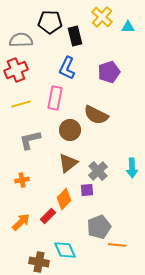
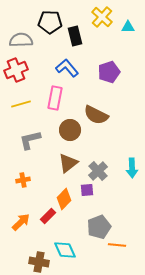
blue L-shape: rotated 115 degrees clockwise
orange cross: moved 1 px right
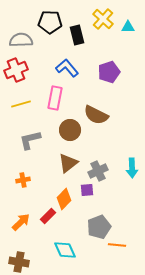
yellow cross: moved 1 px right, 2 px down
black rectangle: moved 2 px right, 1 px up
gray cross: rotated 18 degrees clockwise
brown cross: moved 20 px left
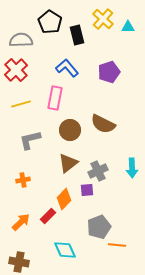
black pentagon: rotated 30 degrees clockwise
red cross: rotated 20 degrees counterclockwise
brown semicircle: moved 7 px right, 9 px down
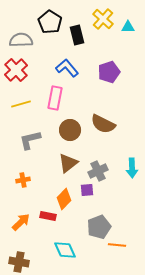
red rectangle: rotated 56 degrees clockwise
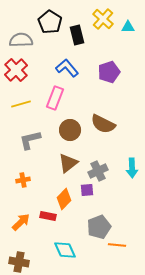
pink rectangle: rotated 10 degrees clockwise
